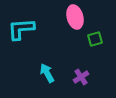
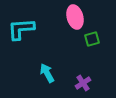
green square: moved 3 px left
purple cross: moved 2 px right, 6 px down
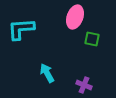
pink ellipse: rotated 35 degrees clockwise
green square: rotated 28 degrees clockwise
purple cross: moved 1 px right, 2 px down; rotated 35 degrees counterclockwise
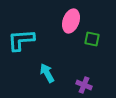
pink ellipse: moved 4 px left, 4 px down
cyan L-shape: moved 11 px down
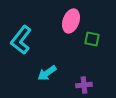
cyan L-shape: rotated 48 degrees counterclockwise
cyan arrow: rotated 96 degrees counterclockwise
purple cross: rotated 28 degrees counterclockwise
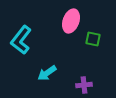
green square: moved 1 px right
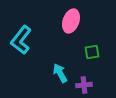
green square: moved 1 px left, 13 px down; rotated 21 degrees counterclockwise
cyan arrow: moved 13 px right; rotated 96 degrees clockwise
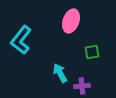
purple cross: moved 2 px left, 1 px down
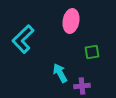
pink ellipse: rotated 10 degrees counterclockwise
cyan L-shape: moved 2 px right, 1 px up; rotated 8 degrees clockwise
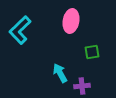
cyan L-shape: moved 3 px left, 9 px up
